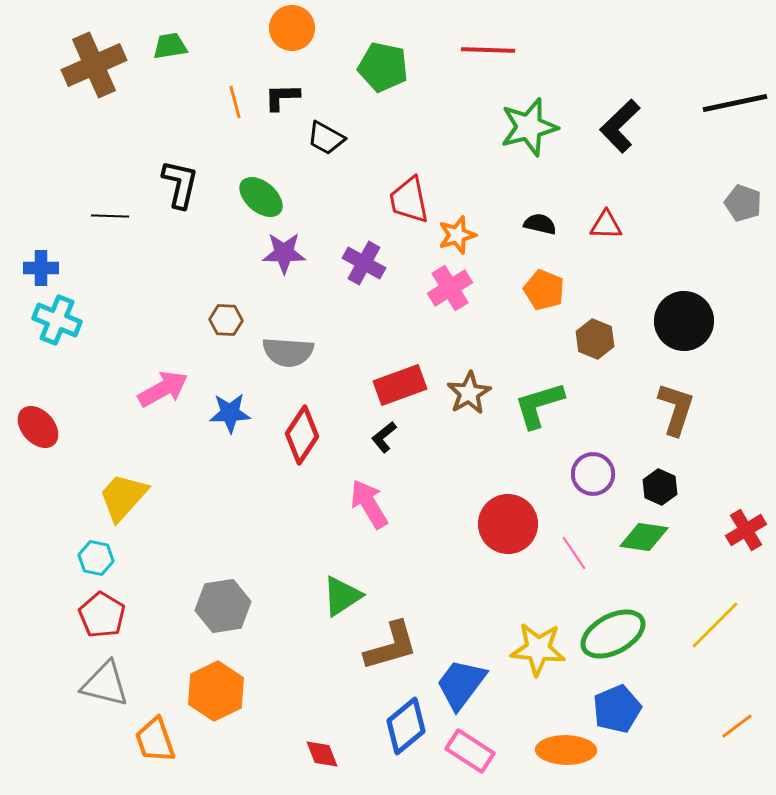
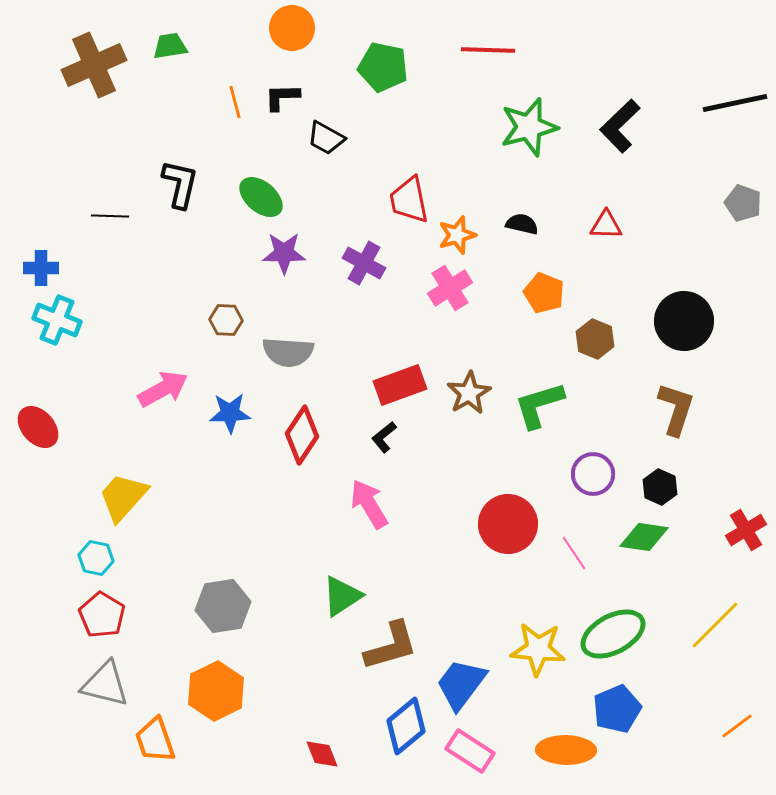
black semicircle at (540, 224): moved 18 px left
orange pentagon at (544, 290): moved 3 px down
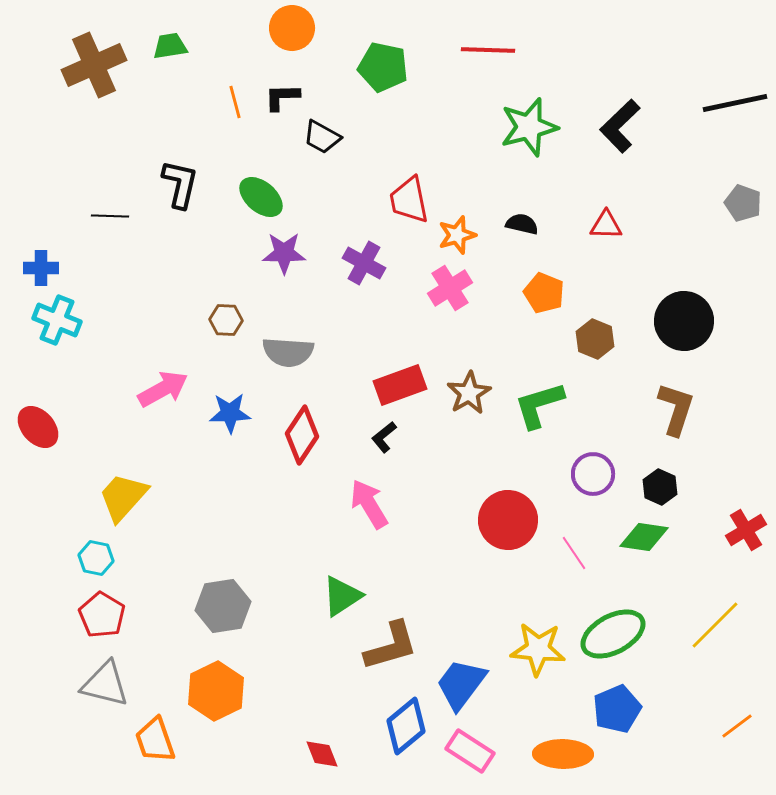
black trapezoid at (326, 138): moved 4 px left, 1 px up
red circle at (508, 524): moved 4 px up
orange ellipse at (566, 750): moved 3 px left, 4 px down
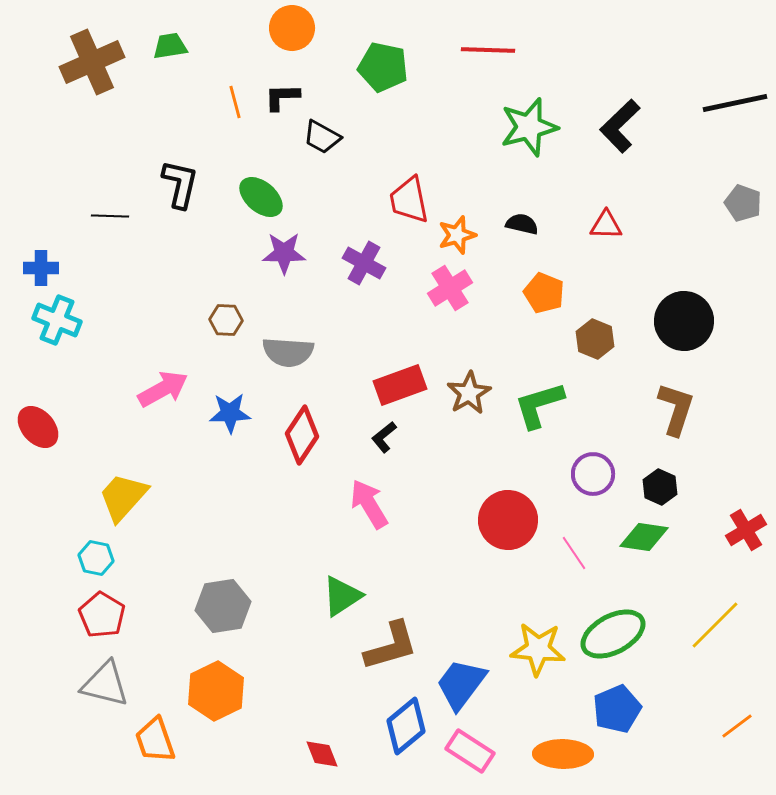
brown cross at (94, 65): moved 2 px left, 3 px up
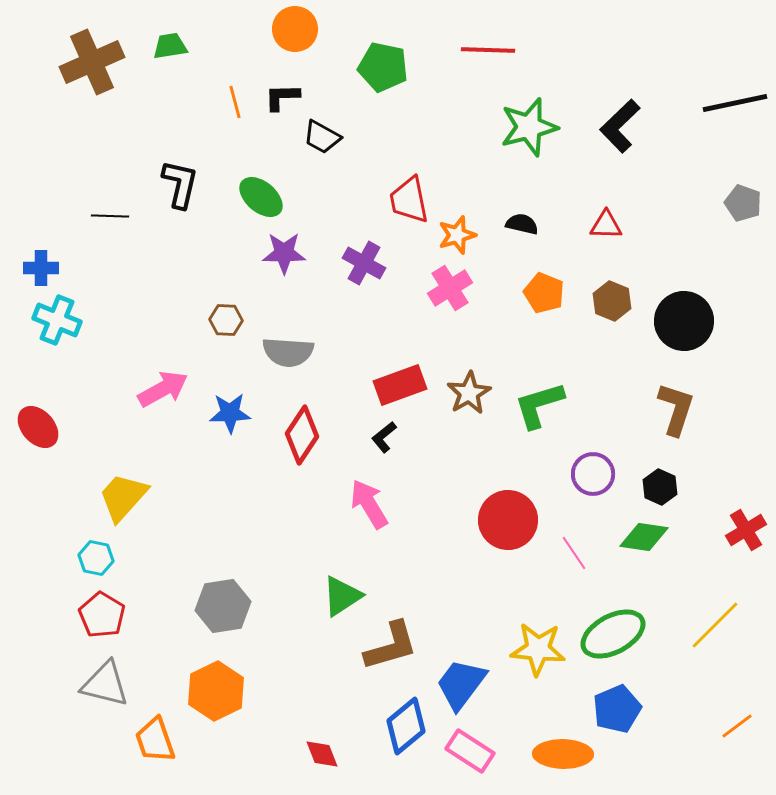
orange circle at (292, 28): moved 3 px right, 1 px down
brown hexagon at (595, 339): moved 17 px right, 38 px up
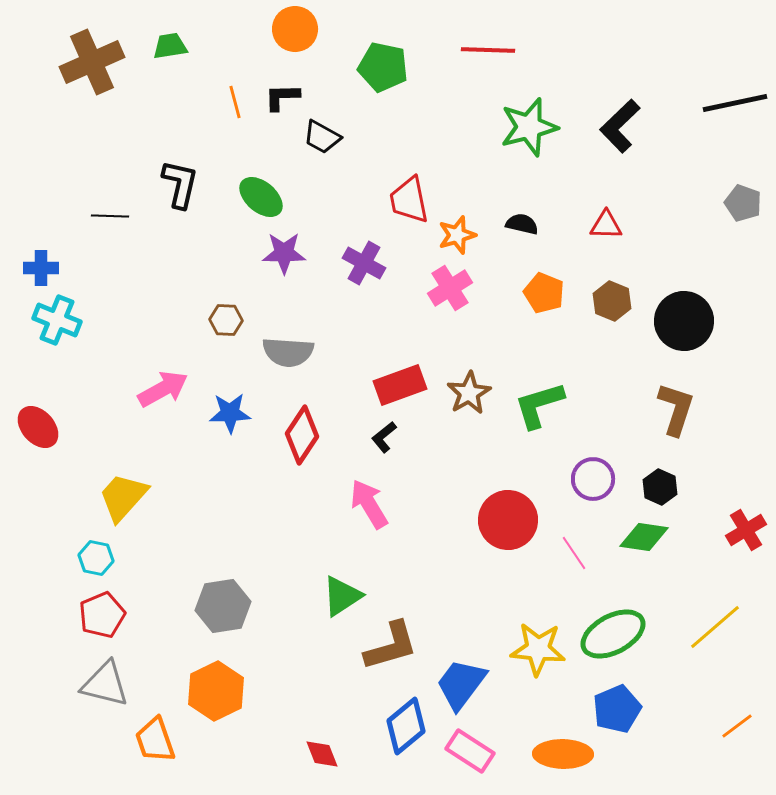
purple circle at (593, 474): moved 5 px down
red pentagon at (102, 615): rotated 18 degrees clockwise
yellow line at (715, 625): moved 2 px down; rotated 4 degrees clockwise
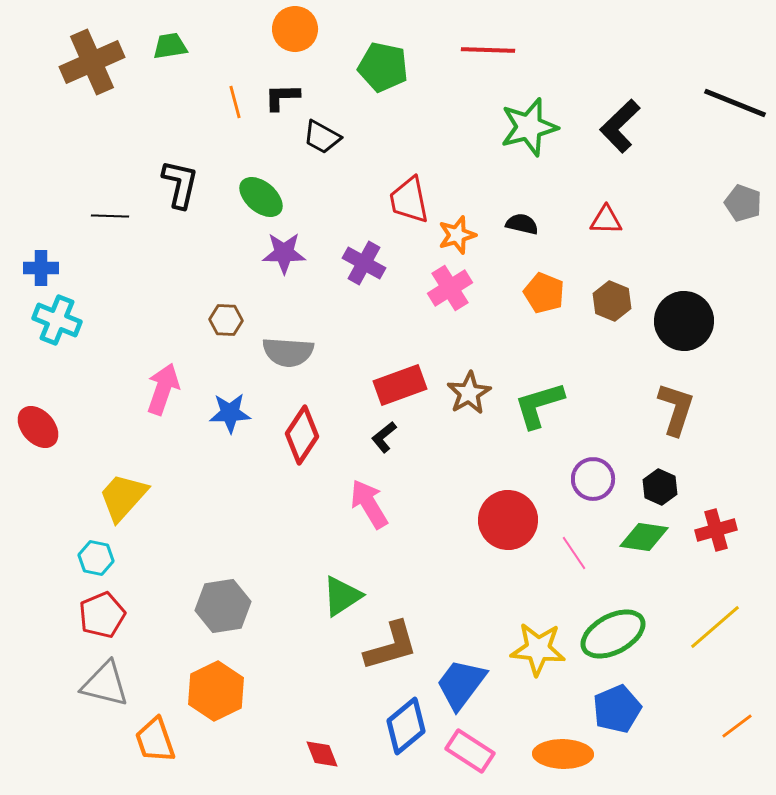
black line at (735, 103): rotated 34 degrees clockwise
red triangle at (606, 225): moved 5 px up
pink arrow at (163, 389): rotated 42 degrees counterclockwise
red cross at (746, 530): moved 30 px left; rotated 15 degrees clockwise
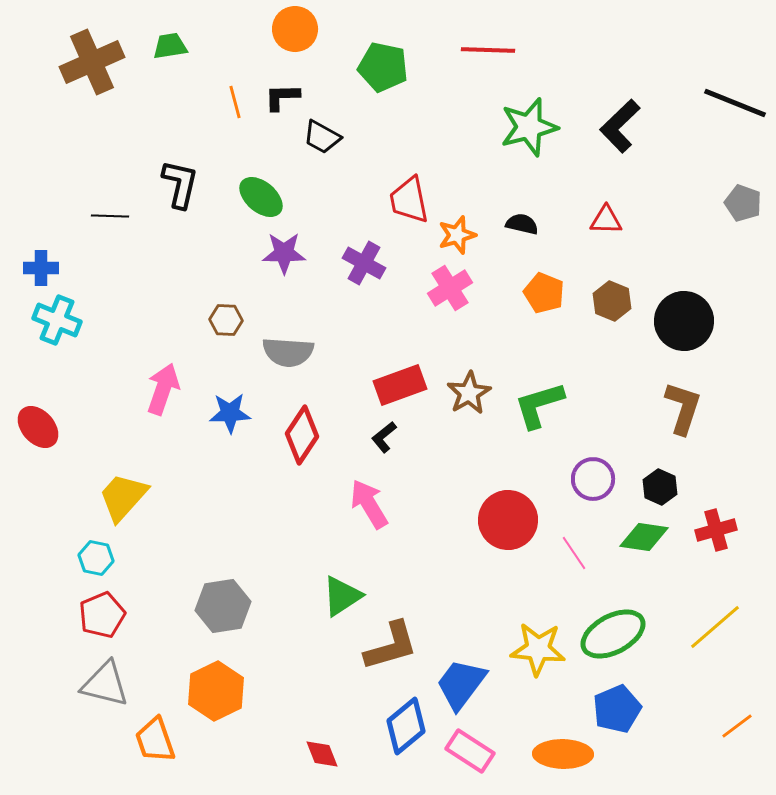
brown L-shape at (676, 409): moved 7 px right, 1 px up
